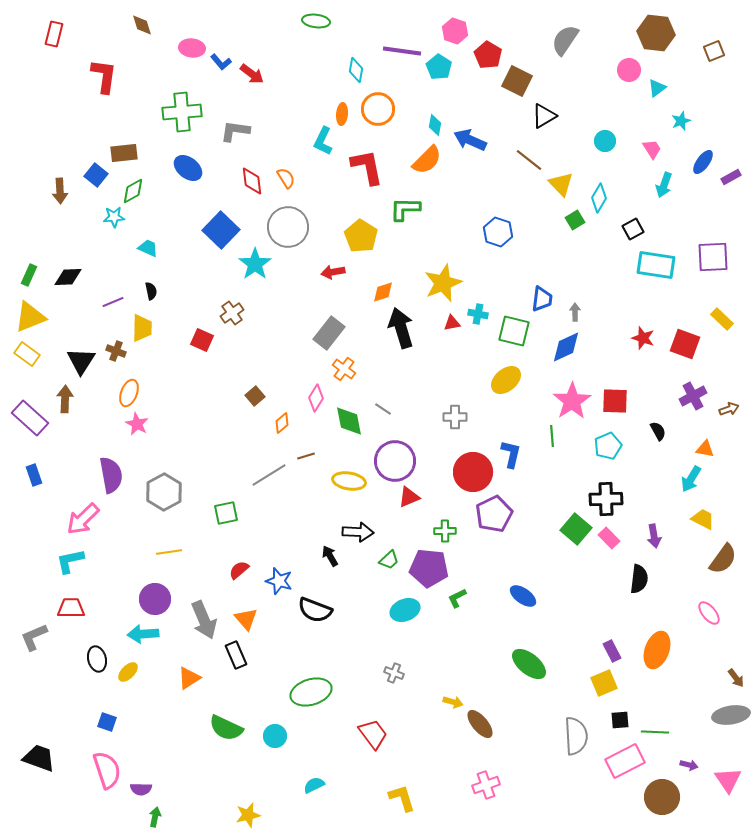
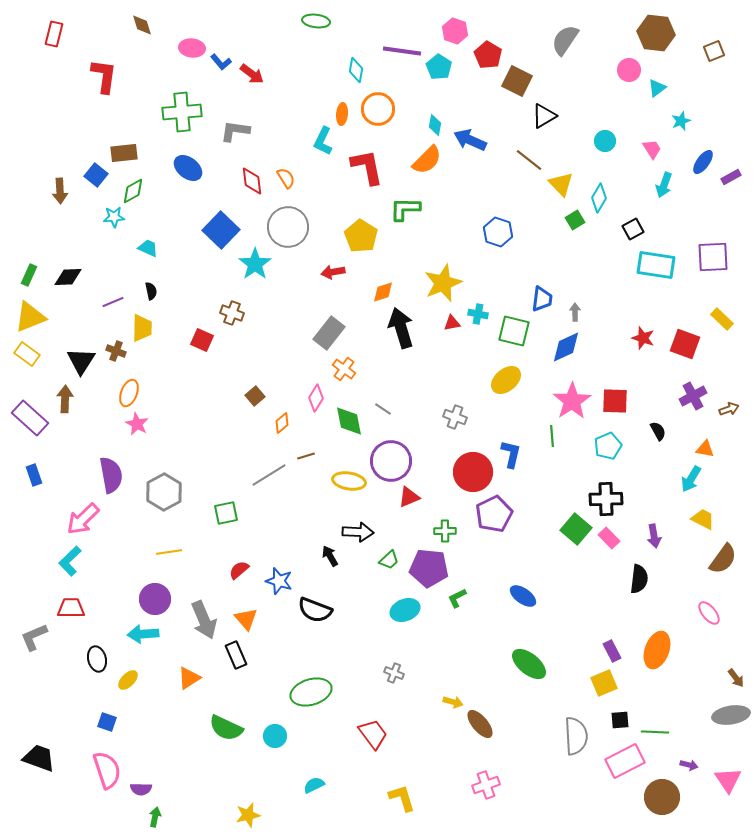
brown cross at (232, 313): rotated 35 degrees counterclockwise
gray cross at (455, 417): rotated 20 degrees clockwise
purple circle at (395, 461): moved 4 px left
cyan L-shape at (70, 561): rotated 32 degrees counterclockwise
yellow ellipse at (128, 672): moved 8 px down
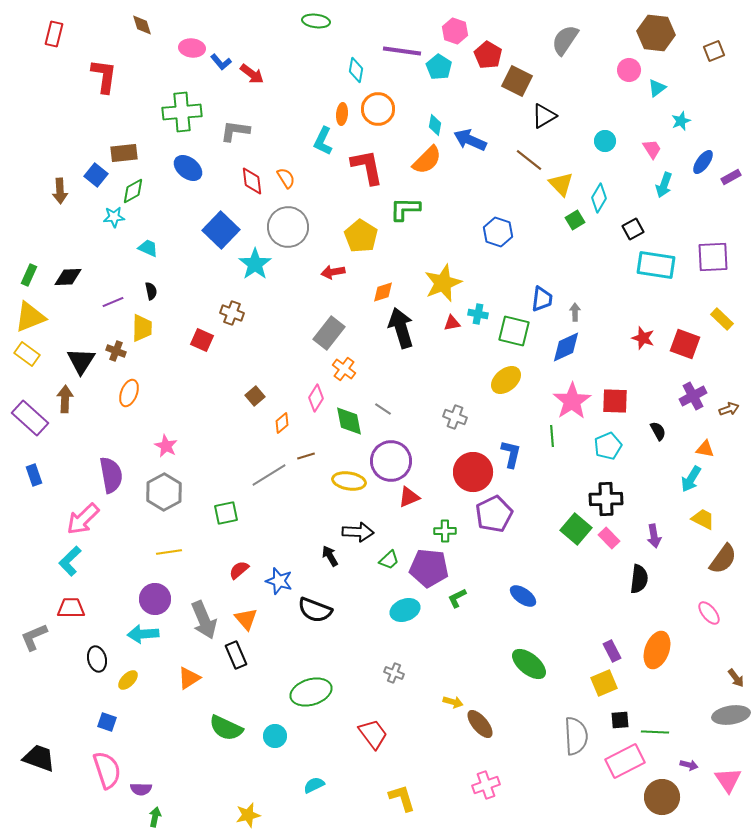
pink star at (137, 424): moved 29 px right, 22 px down
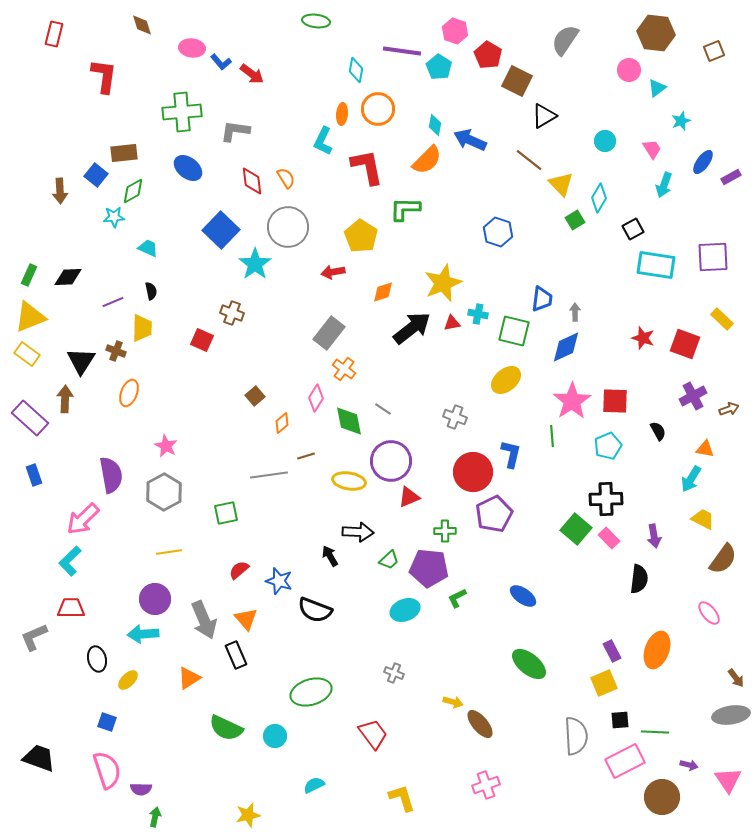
black arrow at (401, 328): moved 11 px right; rotated 69 degrees clockwise
gray line at (269, 475): rotated 24 degrees clockwise
